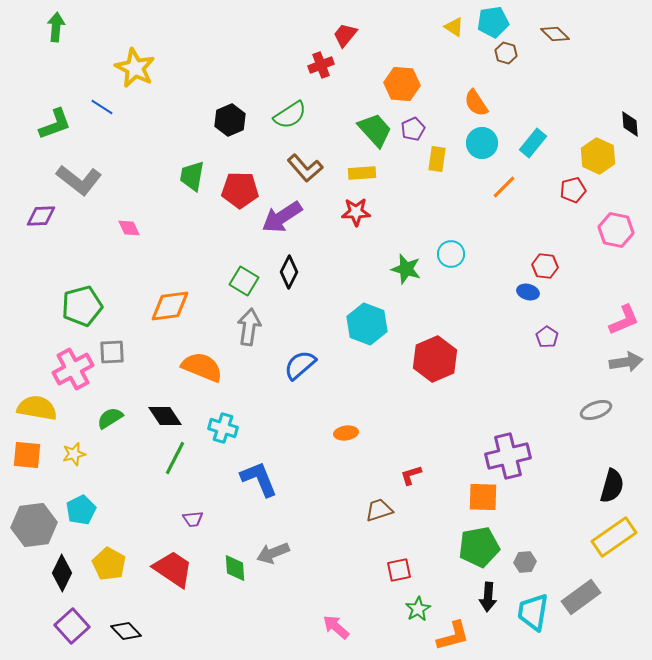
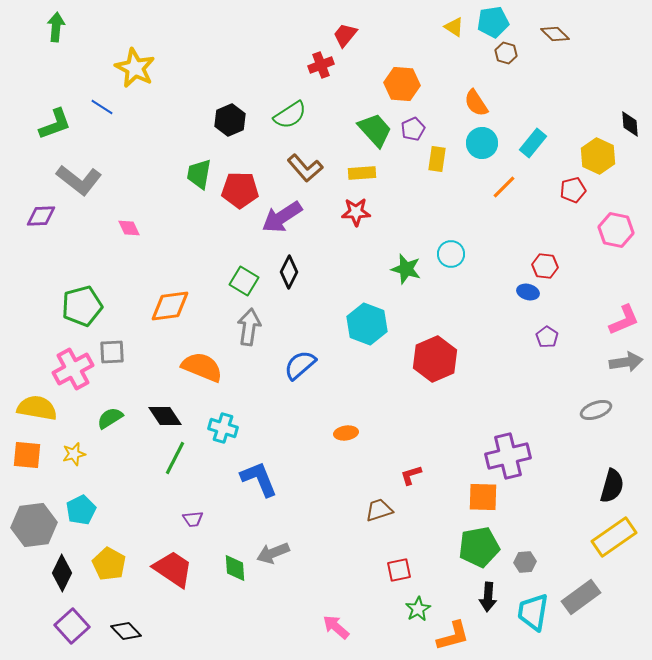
green trapezoid at (192, 176): moved 7 px right, 2 px up
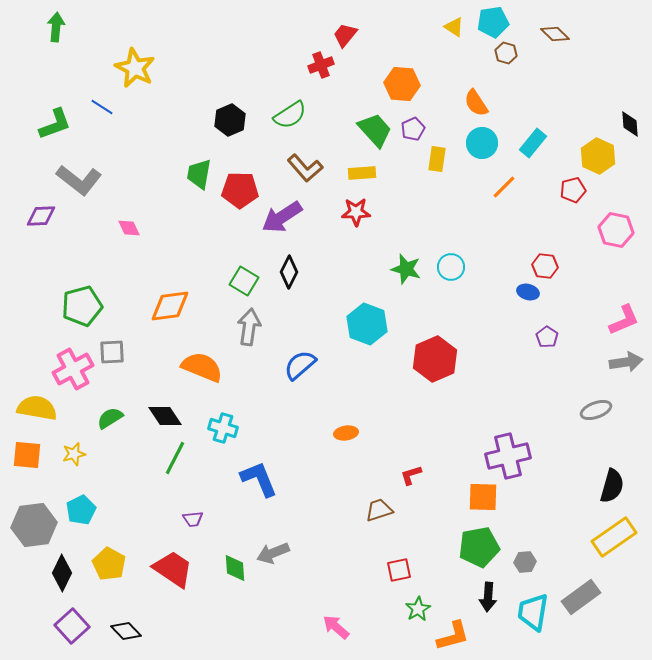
cyan circle at (451, 254): moved 13 px down
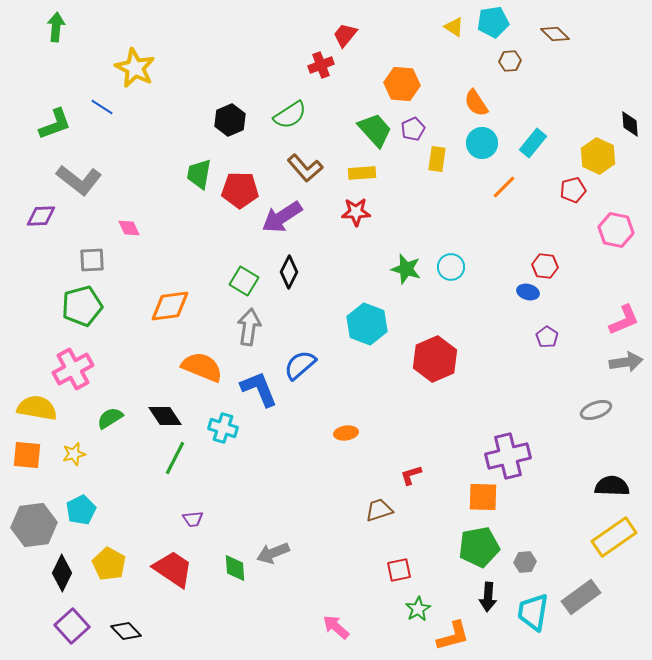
brown hexagon at (506, 53): moved 4 px right, 8 px down; rotated 20 degrees counterclockwise
gray square at (112, 352): moved 20 px left, 92 px up
blue L-shape at (259, 479): moved 90 px up
black semicircle at (612, 486): rotated 104 degrees counterclockwise
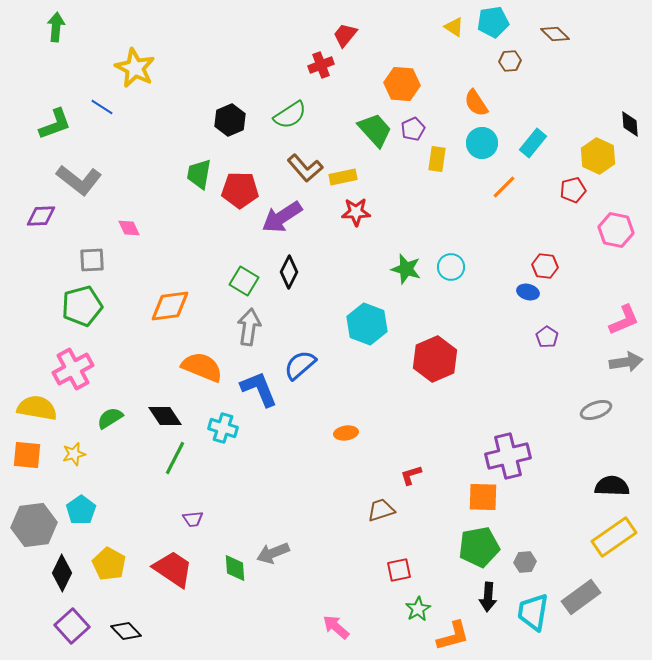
yellow rectangle at (362, 173): moved 19 px left, 4 px down; rotated 8 degrees counterclockwise
cyan pentagon at (81, 510): rotated 8 degrees counterclockwise
brown trapezoid at (379, 510): moved 2 px right
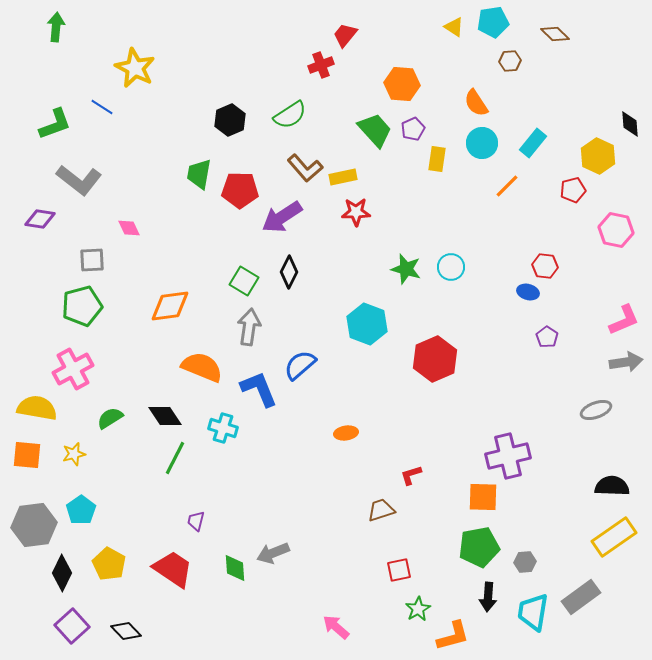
orange line at (504, 187): moved 3 px right, 1 px up
purple diamond at (41, 216): moved 1 px left, 3 px down; rotated 12 degrees clockwise
purple trapezoid at (193, 519): moved 3 px right, 2 px down; rotated 110 degrees clockwise
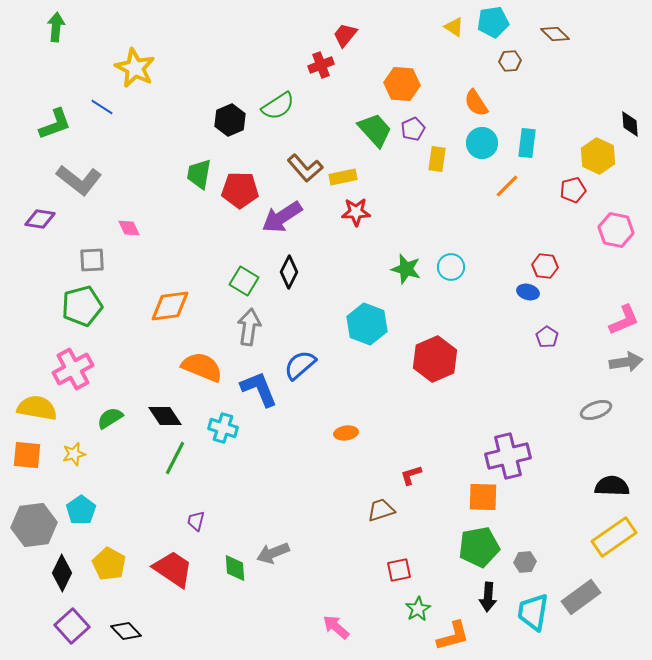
green semicircle at (290, 115): moved 12 px left, 9 px up
cyan rectangle at (533, 143): moved 6 px left; rotated 32 degrees counterclockwise
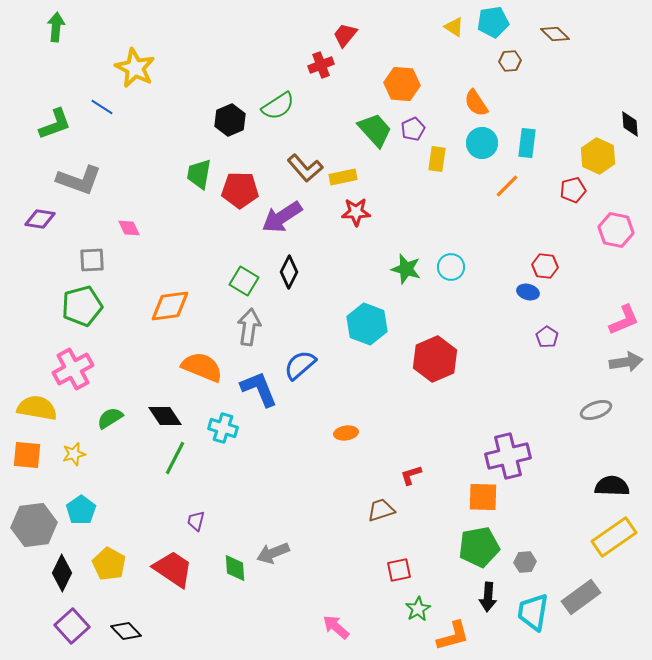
gray L-shape at (79, 180): rotated 18 degrees counterclockwise
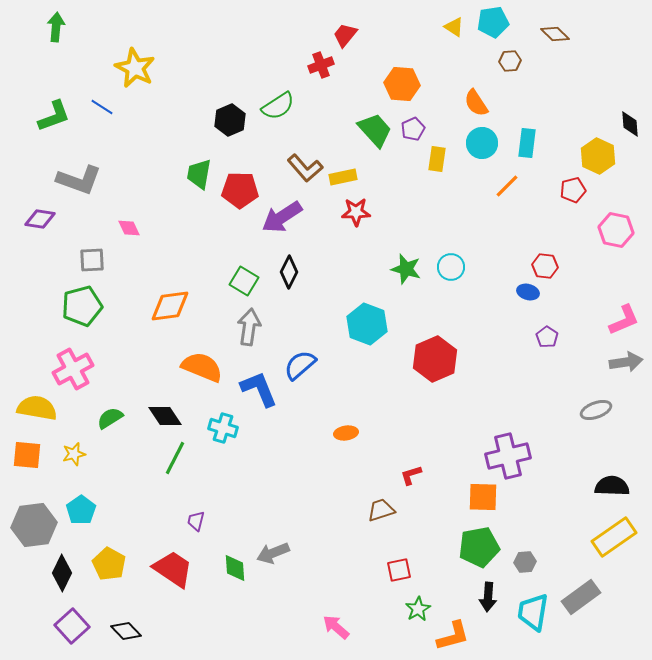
green L-shape at (55, 124): moved 1 px left, 8 px up
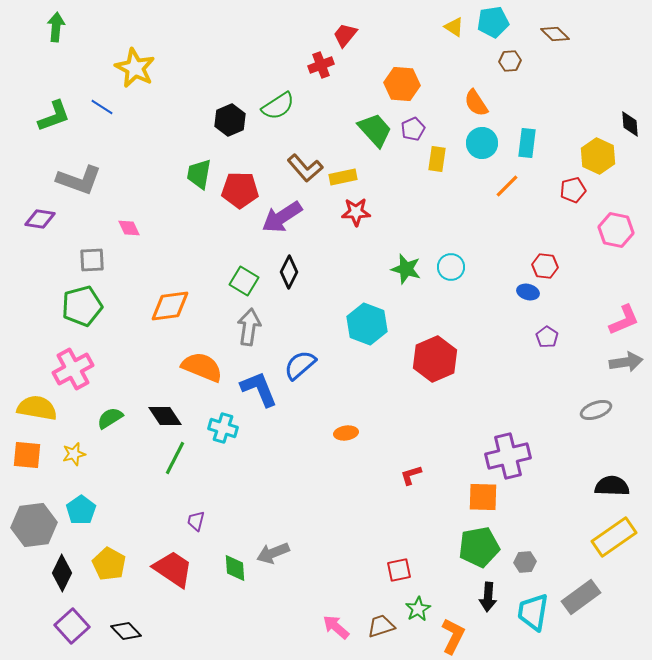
brown trapezoid at (381, 510): moved 116 px down
orange L-shape at (453, 636): rotated 48 degrees counterclockwise
